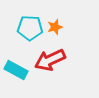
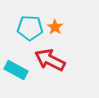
orange star: rotated 21 degrees counterclockwise
red arrow: rotated 52 degrees clockwise
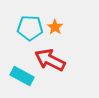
cyan rectangle: moved 6 px right, 6 px down
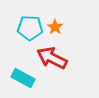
red arrow: moved 2 px right, 2 px up
cyan rectangle: moved 1 px right, 2 px down
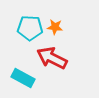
orange star: rotated 28 degrees counterclockwise
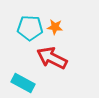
cyan rectangle: moved 5 px down
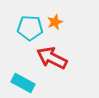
orange star: moved 5 px up; rotated 28 degrees counterclockwise
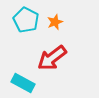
cyan pentagon: moved 4 px left, 8 px up; rotated 25 degrees clockwise
red arrow: rotated 64 degrees counterclockwise
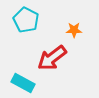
orange star: moved 19 px right, 8 px down; rotated 21 degrees clockwise
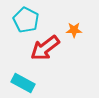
red arrow: moved 7 px left, 10 px up
